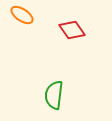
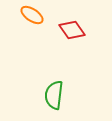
orange ellipse: moved 10 px right
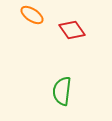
green semicircle: moved 8 px right, 4 px up
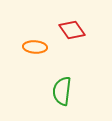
orange ellipse: moved 3 px right, 32 px down; rotated 30 degrees counterclockwise
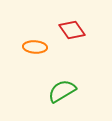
green semicircle: rotated 52 degrees clockwise
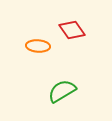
orange ellipse: moved 3 px right, 1 px up
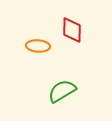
red diamond: rotated 36 degrees clockwise
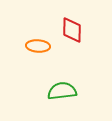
green semicircle: rotated 24 degrees clockwise
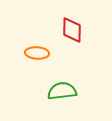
orange ellipse: moved 1 px left, 7 px down
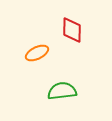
orange ellipse: rotated 30 degrees counterclockwise
